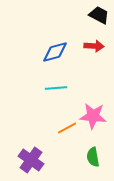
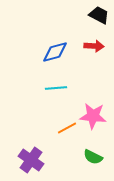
green semicircle: rotated 54 degrees counterclockwise
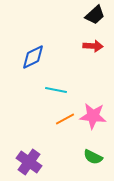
black trapezoid: moved 4 px left; rotated 110 degrees clockwise
red arrow: moved 1 px left
blue diamond: moved 22 px left, 5 px down; rotated 12 degrees counterclockwise
cyan line: moved 2 px down; rotated 15 degrees clockwise
orange line: moved 2 px left, 9 px up
purple cross: moved 2 px left, 2 px down
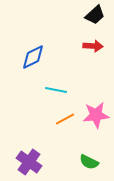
pink star: moved 3 px right, 1 px up; rotated 12 degrees counterclockwise
green semicircle: moved 4 px left, 5 px down
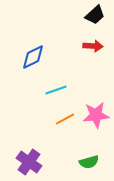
cyan line: rotated 30 degrees counterclockwise
green semicircle: rotated 42 degrees counterclockwise
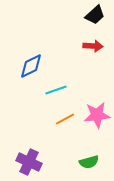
blue diamond: moved 2 px left, 9 px down
pink star: moved 1 px right
purple cross: rotated 10 degrees counterclockwise
